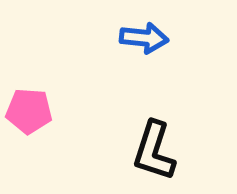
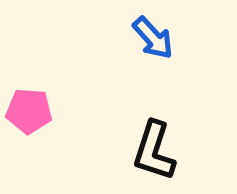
blue arrow: moved 9 px right; rotated 42 degrees clockwise
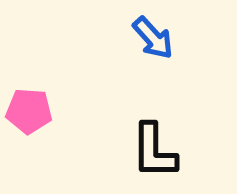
black L-shape: rotated 18 degrees counterclockwise
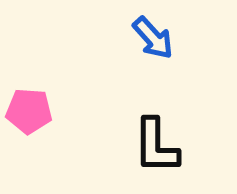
black L-shape: moved 2 px right, 5 px up
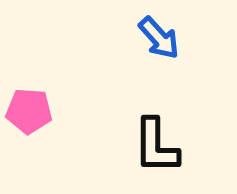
blue arrow: moved 6 px right
